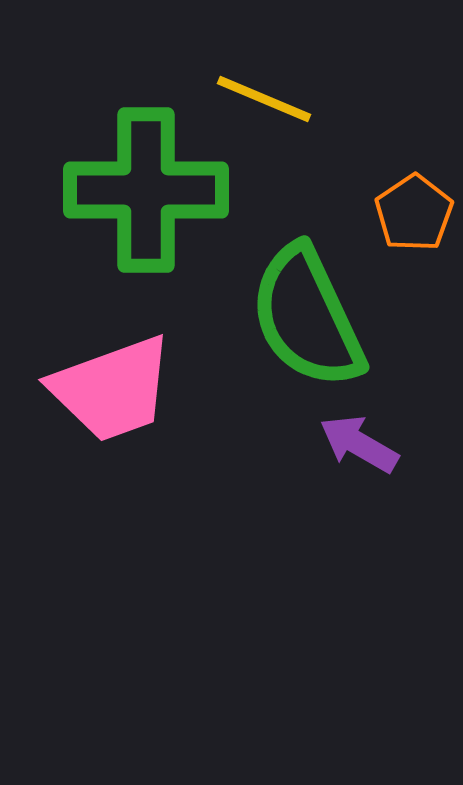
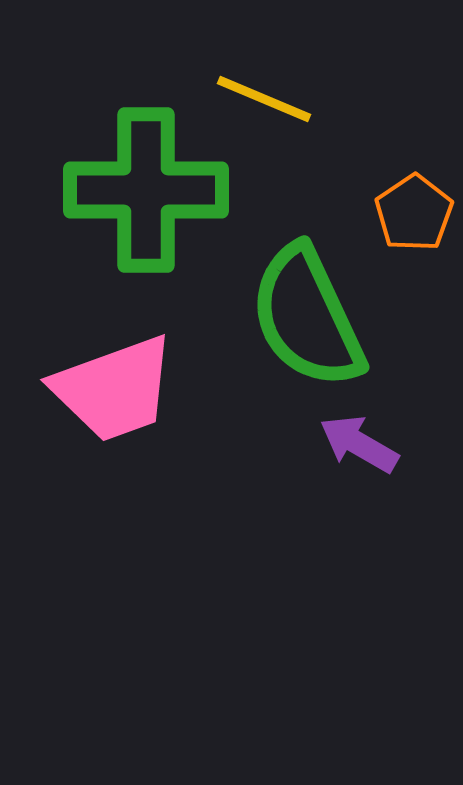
pink trapezoid: moved 2 px right
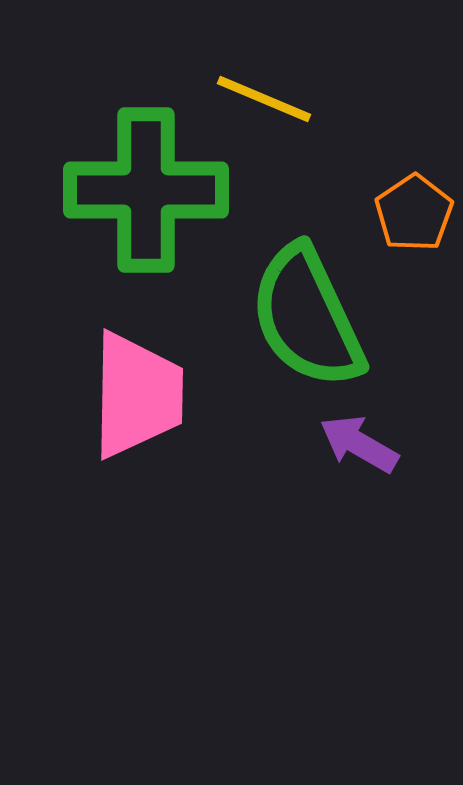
pink trapezoid: moved 23 px right, 6 px down; rotated 69 degrees counterclockwise
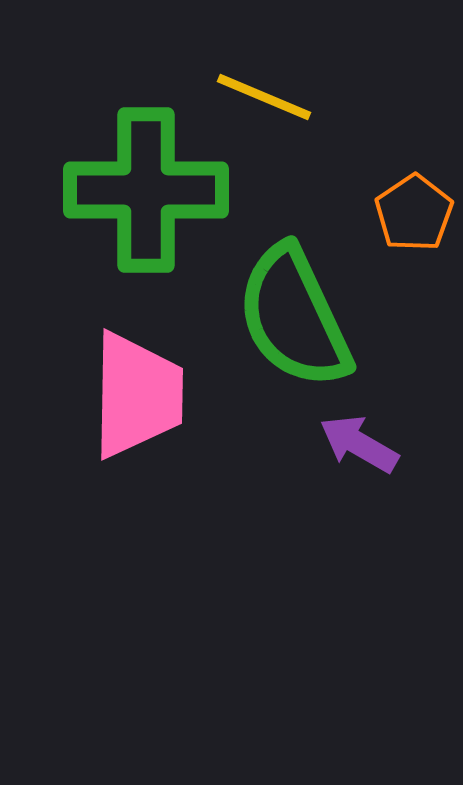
yellow line: moved 2 px up
green semicircle: moved 13 px left
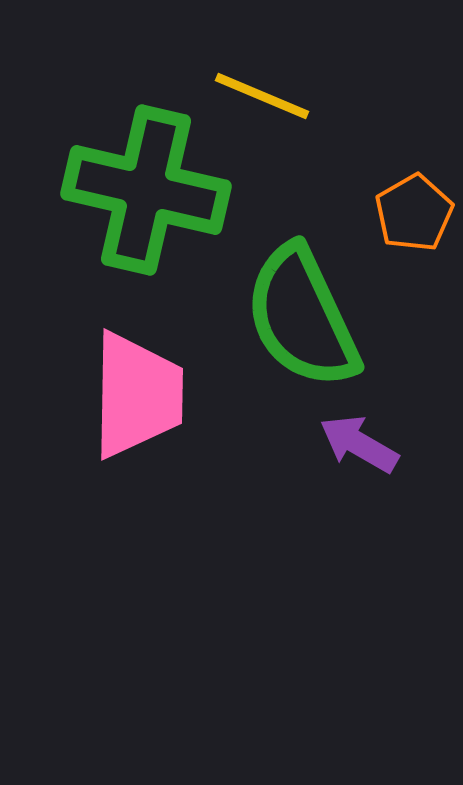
yellow line: moved 2 px left, 1 px up
green cross: rotated 13 degrees clockwise
orange pentagon: rotated 4 degrees clockwise
green semicircle: moved 8 px right
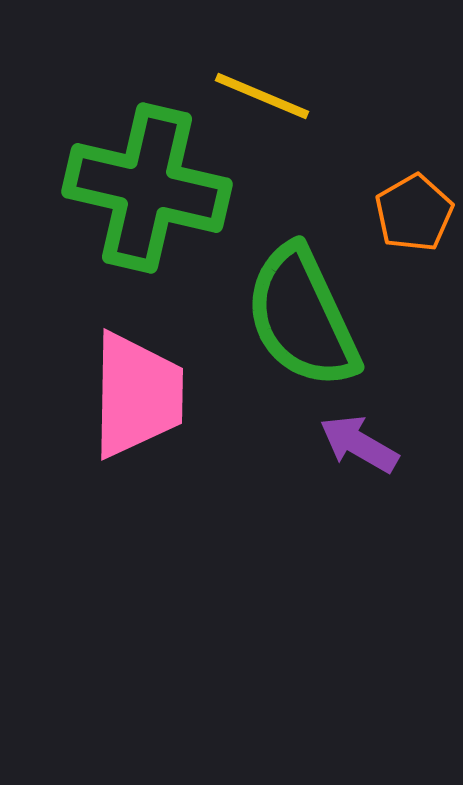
green cross: moved 1 px right, 2 px up
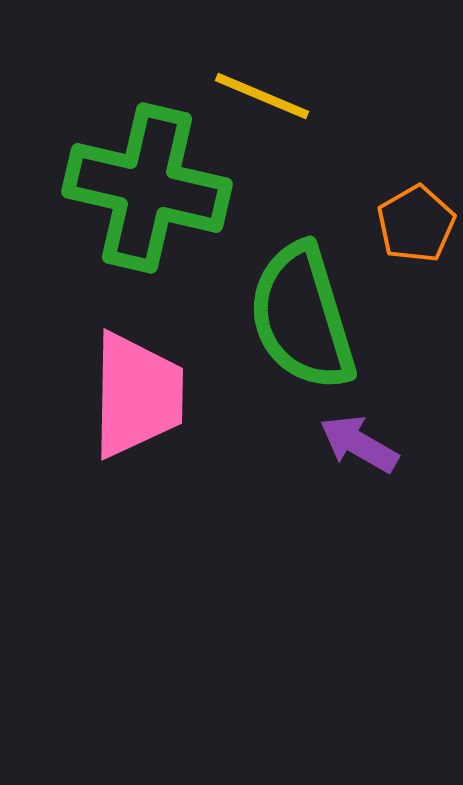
orange pentagon: moved 2 px right, 11 px down
green semicircle: rotated 8 degrees clockwise
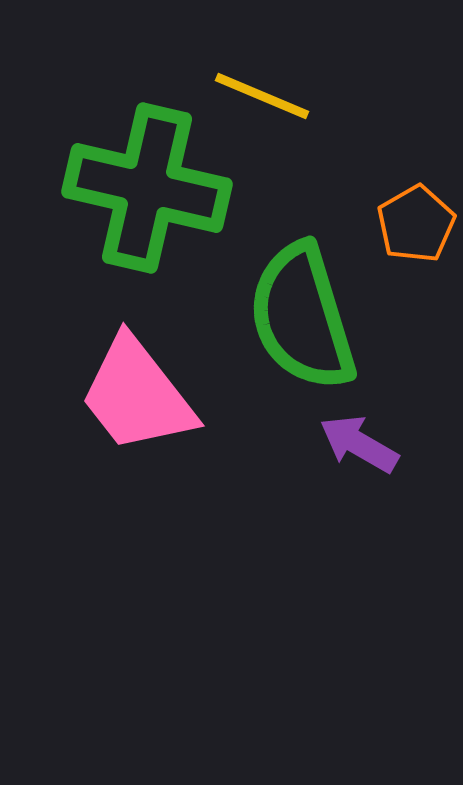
pink trapezoid: rotated 141 degrees clockwise
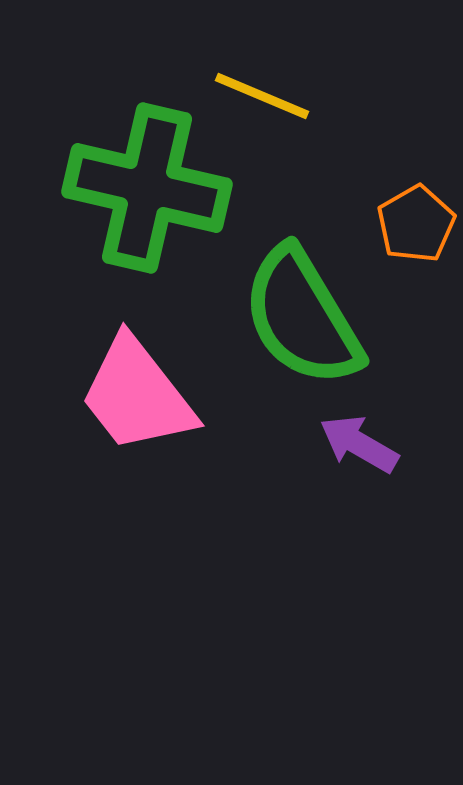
green semicircle: rotated 14 degrees counterclockwise
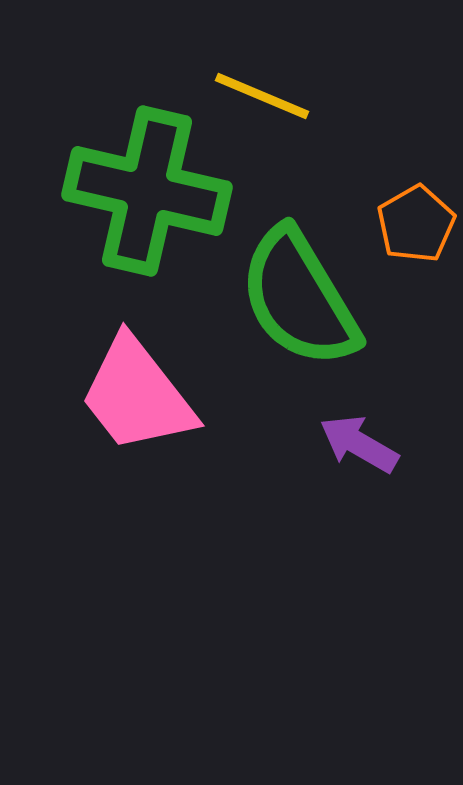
green cross: moved 3 px down
green semicircle: moved 3 px left, 19 px up
